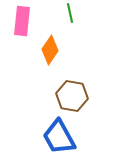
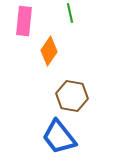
pink rectangle: moved 2 px right
orange diamond: moved 1 px left, 1 px down
blue trapezoid: rotated 9 degrees counterclockwise
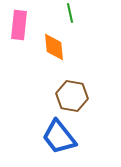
pink rectangle: moved 5 px left, 4 px down
orange diamond: moved 5 px right, 4 px up; rotated 40 degrees counterclockwise
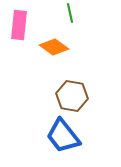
orange diamond: rotated 48 degrees counterclockwise
blue trapezoid: moved 4 px right, 1 px up
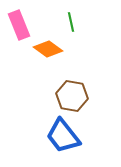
green line: moved 1 px right, 9 px down
pink rectangle: rotated 28 degrees counterclockwise
orange diamond: moved 6 px left, 2 px down
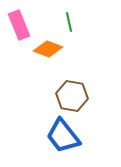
green line: moved 2 px left
orange diamond: rotated 16 degrees counterclockwise
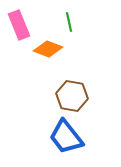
blue trapezoid: moved 3 px right, 1 px down
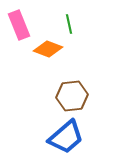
green line: moved 2 px down
brown hexagon: rotated 16 degrees counterclockwise
blue trapezoid: rotated 93 degrees counterclockwise
